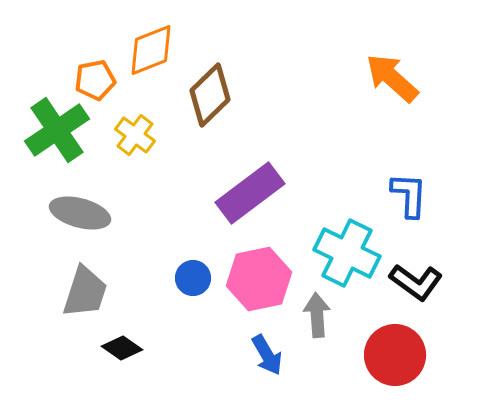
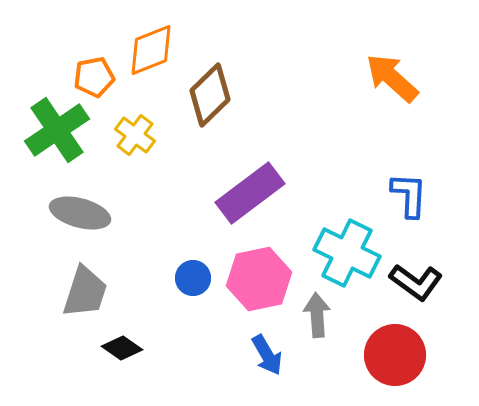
orange pentagon: moved 1 px left, 3 px up
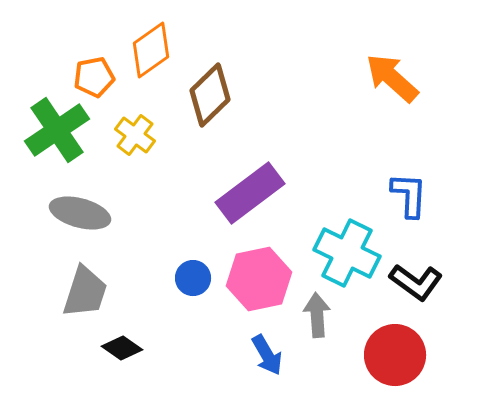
orange diamond: rotated 14 degrees counterclockwise
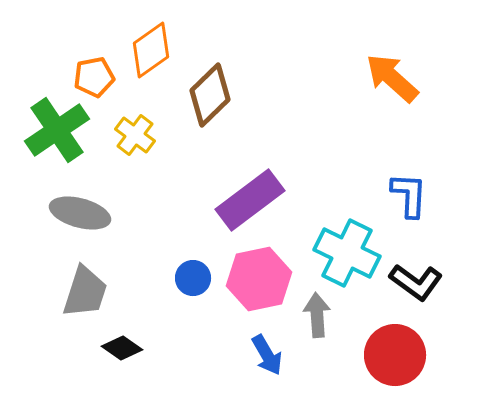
purple rectangle: moved 7 px down
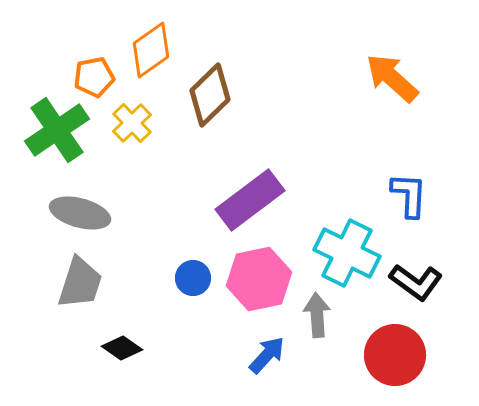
yellow cross: moved 3 px left, 12 px up; rotated 9 degrees clockwise
gray trapezoid: moved 5 px left, 9 px up
blue arrow: rotated 108 degrees counterclockwise
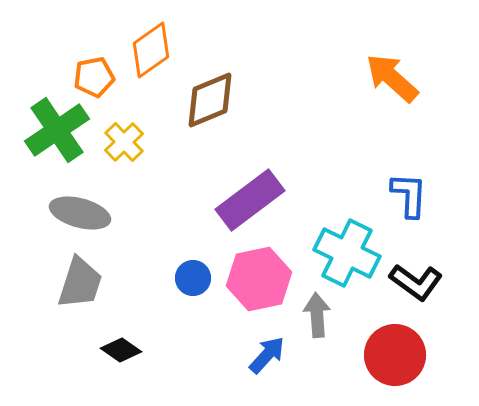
brown diamond: moved 5 px down; rotated 22 degrees clockwise
yellow cross: moved 8 px left, 19 px down
black diamond: moved 1 px left, 2 px down
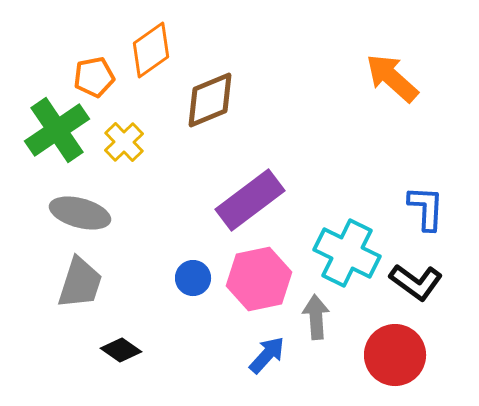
blue L-shape: moved 17 px right, 13 px down
gray arrow: moved 1 px left, 2 px down
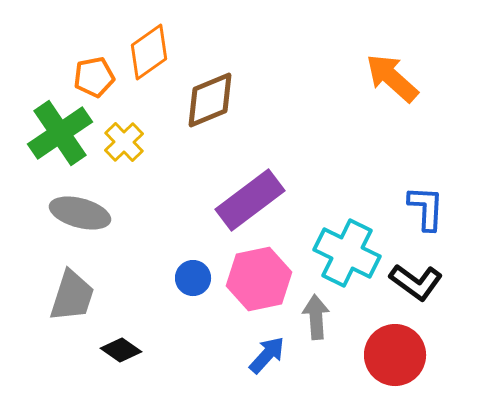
orange diamond: moved 2 px left, 2 px down
green cross: moved 3 px right, 3 px down
gray trapezoid: moved 8 px left, 13 px down
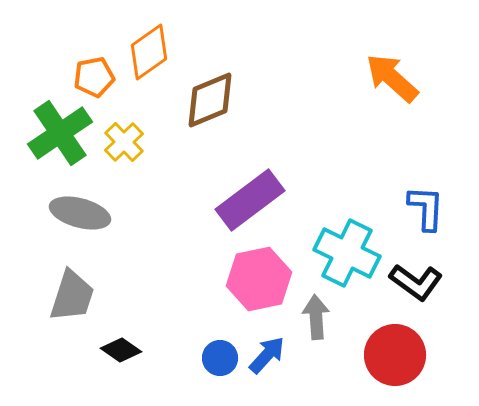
blue circle: moved 27 px right, 80 px down
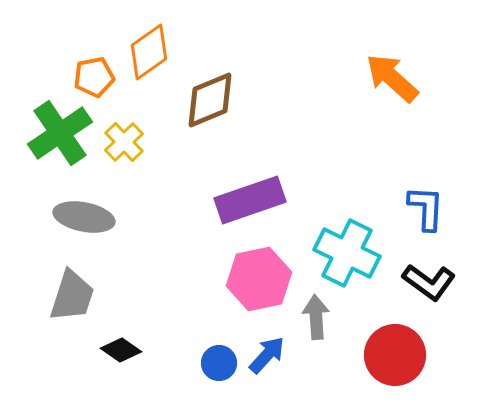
purple rectangle: rotated 18 degrees clockwise
gray ellipse: moved 4 px right, 4 px down; rotated 4 degrees counterclockwise
black L-shape: moved 13 px right
blue circle: moved 1 px left, 5 px down
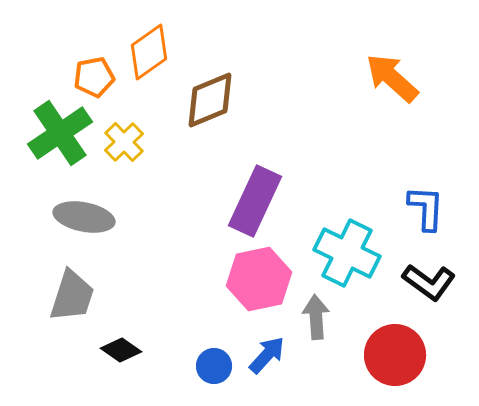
purple rectangle: moved 5 px right, 1 px down; rotated 46 degrees counterclockwise
blue circle: moved 5 px left, 3 px down
